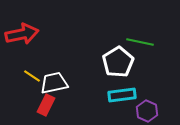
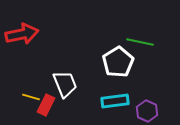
yellow line: moved 1 px left, 21 px down; rotated 18 degrees counterclockwise
white trapezoid: moved 11 px right, 1 px down; rotated 80 degrees clockwise
cyan rectangle: moved 7 px left, 6 px down
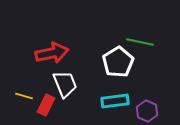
red arrow: moved 30 px right, 19 px down
yellow line: moved 7 px left, 1 px up
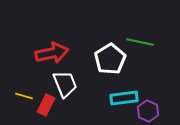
white pentagon: moved 8 px left, 3 px up
cyan rectangle: moved 9 px right, 3 px up
purple hexagon: moved 1 px right
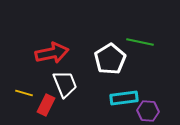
yellow line: moved 3 px up
purple hexagon: rotated 20 degrees counterclockwise
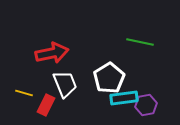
white pentagon: moved 1 px left, 19 px down
purple hexagon: moved 2 px left, 6 px up; rotated 15 degrees counterclockwise
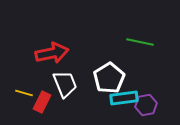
red rectangle: moved 4 px left, 3 px up
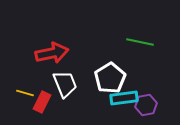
white pentagon: moved 1 px right
yellow line: moved 1 px right
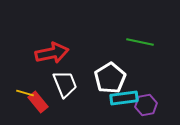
red rectangle: moved 4 px left; rotated 65 degrees counterclockwise
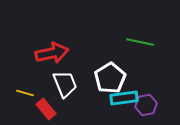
red rectangle: moved 8 px right, 7 px down
